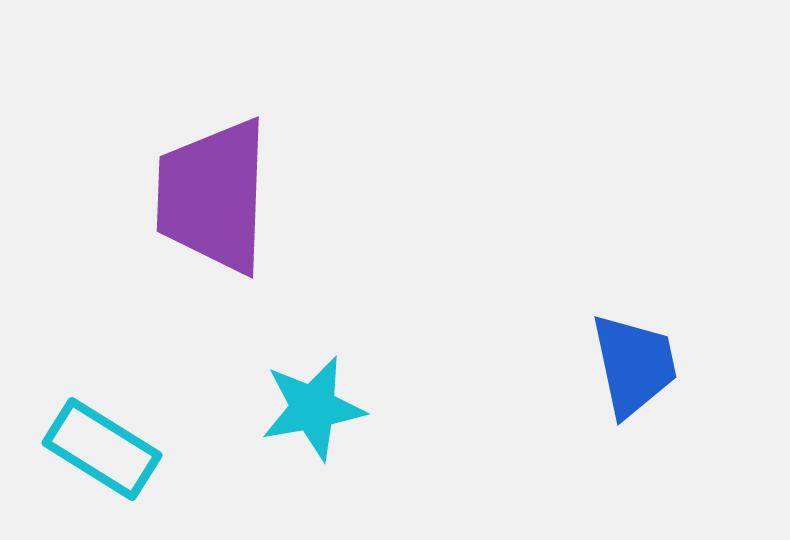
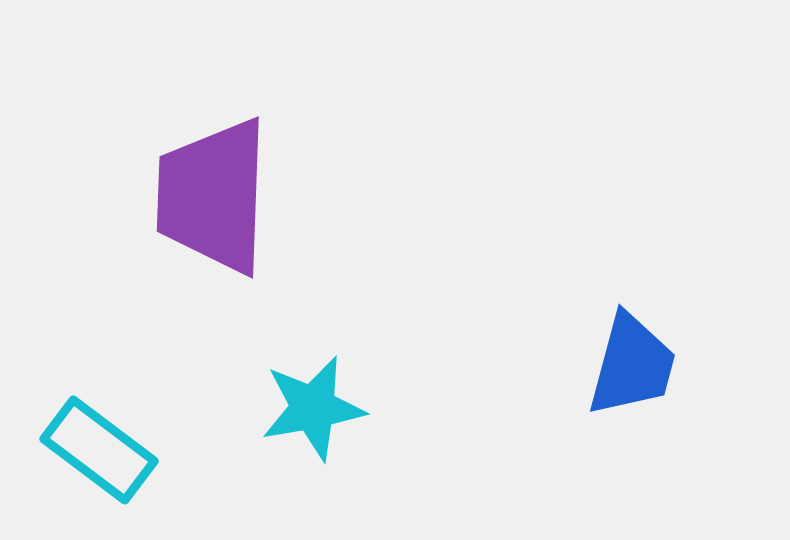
blue trapezoid: moved 2 px left; rotated 27 degrees clockwise
cyan rectangle: moved 3 px left, 1 px down; rotated 5 degrees clockwise
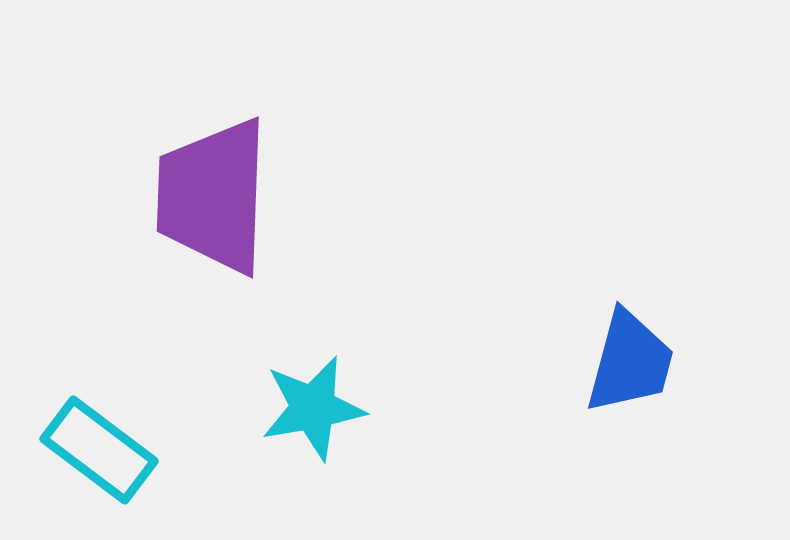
blue trapezoid: moved 2 px left, 3 px up
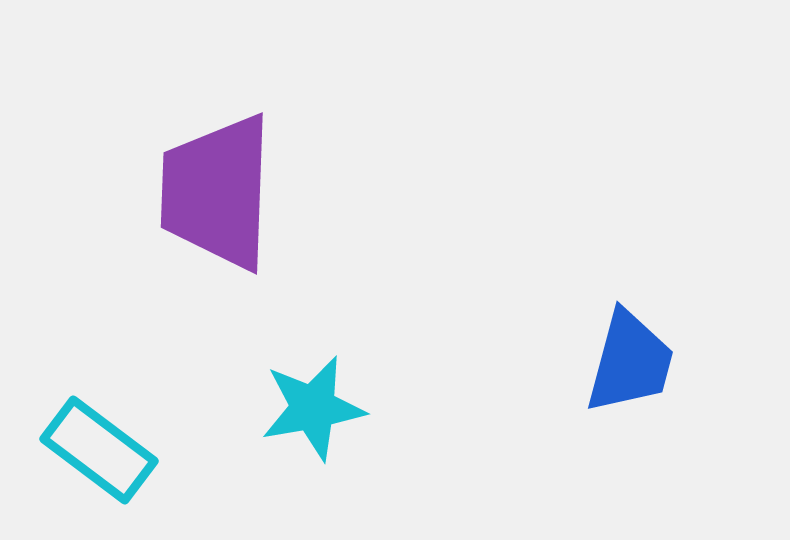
purple trapezoid: moved 4 px right, 4 px up
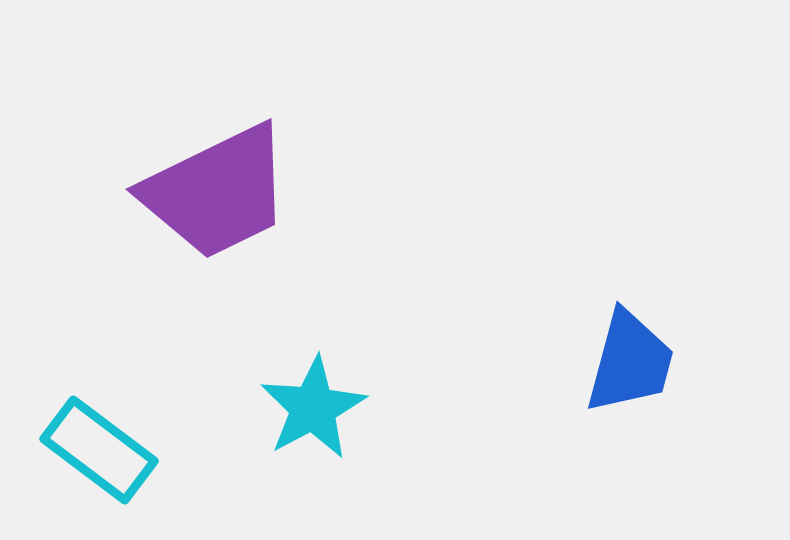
purple trapezoid: rotated 118 degrees counterclockwise
cyan star: rotated 18 degrees counterclockwise
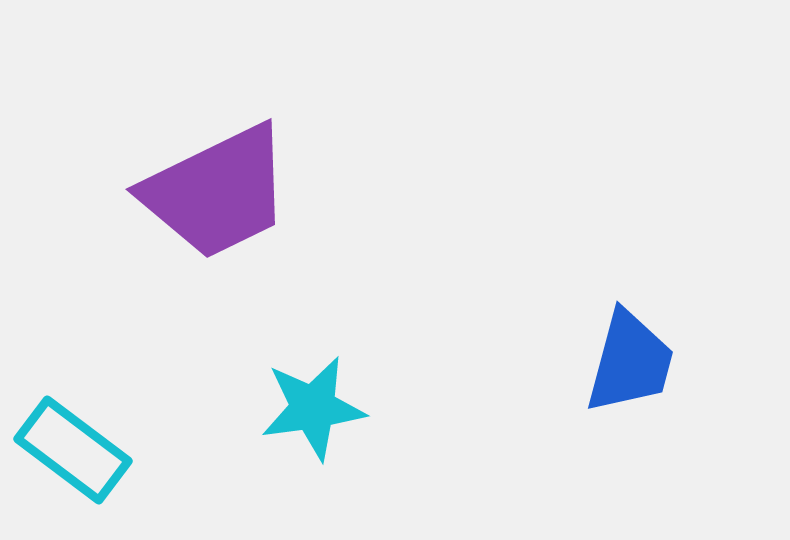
cyan star: rotated 20 degrees clockwise
cyan rectangle: moved 26 px left
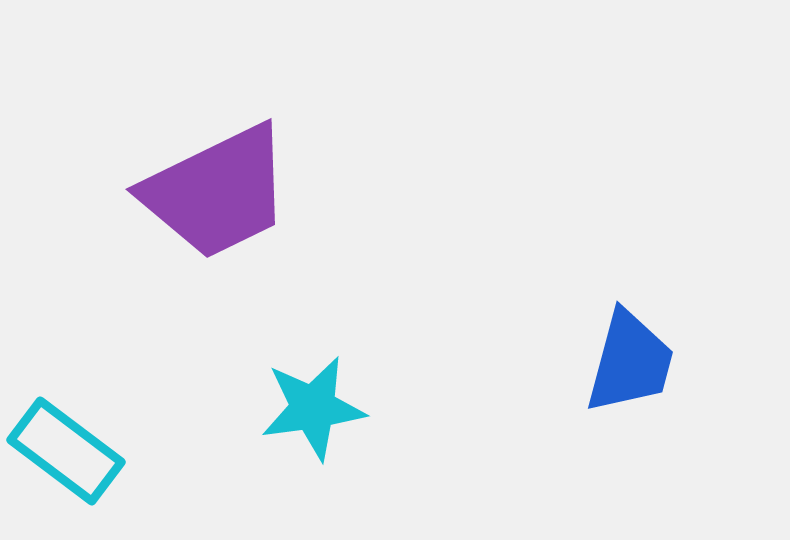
cyan rectangle: moved 7 px left, 1 px down
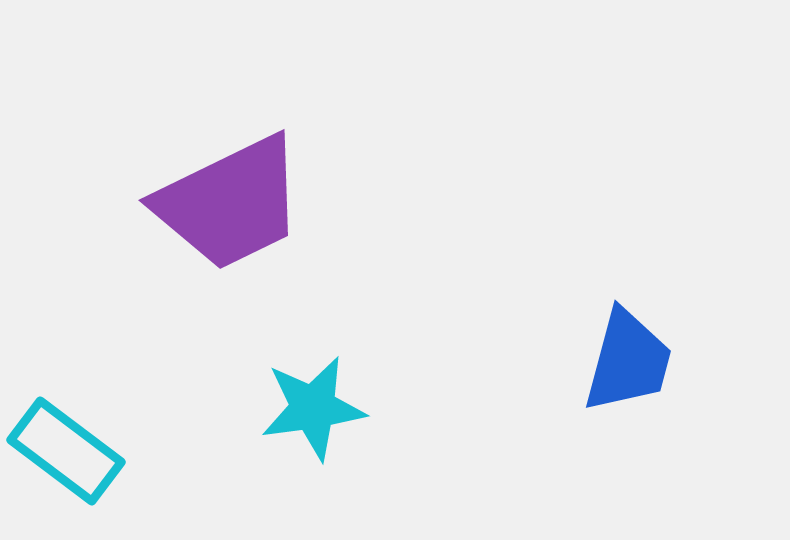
purple trapezoid: moved 13 px right, 11 px down
blue trapezoid: moved 2 px left, 1 px up
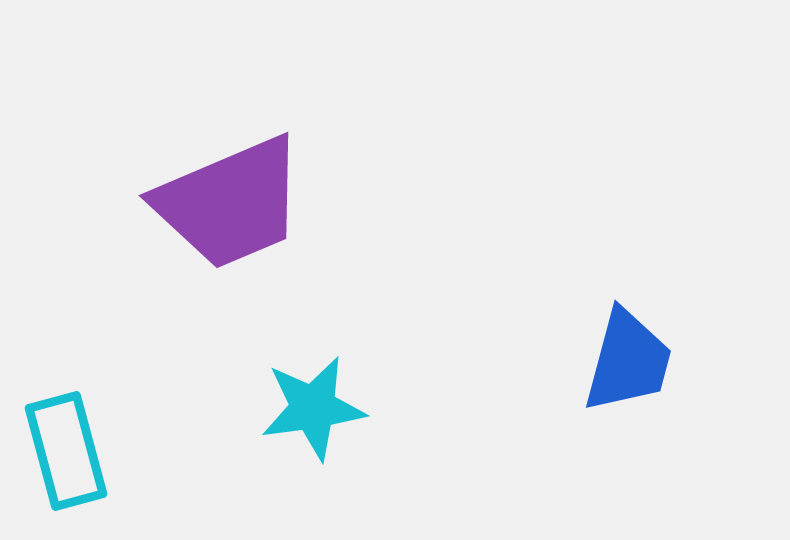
purple trapezoid: rotated 3 degrees clockwise
cyan rectangle: rotated 38 degrees clockwise
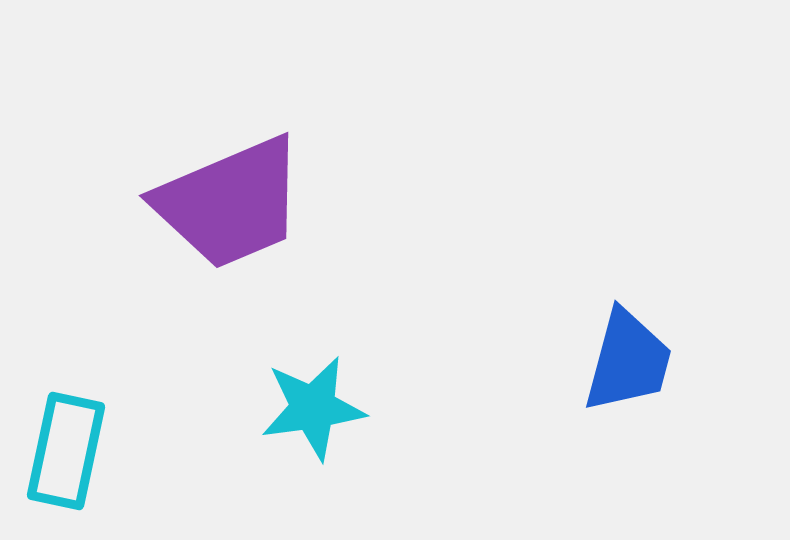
cyan rectangle: rotated 27 degrees clockwise
